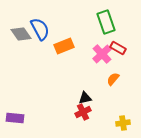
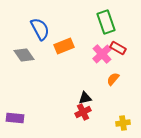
gray diamond: moved 3 px right, 21 px down
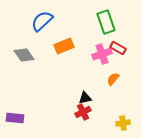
blue semicircle: moved 2 px right, 8 px up; rotated 105 degrees counterclockwise
pink cross: rotated 24 degrees clockwise
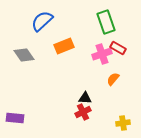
black triangle: rotated 16 degrees clockwise
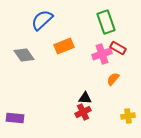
blue semicircle: moved 1 px up
yellow cross: moved 5 px right, 7 px up
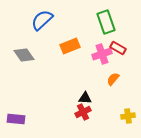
orange rectangle: moved 6 px right
purple rectangle: moved 1 px right, 1 px down
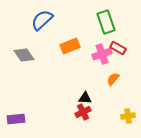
purple rectangle: rotated 12 degrees counterclockwise
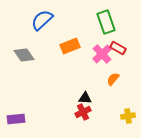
pink cross: rotated 24 degrees counterclockwise
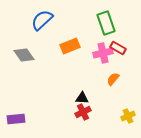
green rectangle: moved 1 px down
pink cross: moved 1 px right, 1 px up; rotated 30 degrees clockwise
black triangle: moved 3 px left
yellow cross: rotated 16 degrees counterclockwise
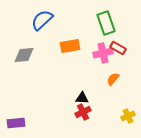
orange rectangle: rotated 12 degrees clockwise
gray diamond: rotated 60 degrees counterclockwise
purple rectangle: moved 4 px down
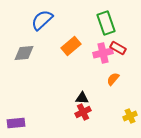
orange rectangle: moved 1 px right; rotated 30 degrees counterclockwise
gray diamond: moved 2 px up
yellow cross: moved 2 px right
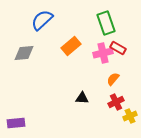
red cross: moved 33 px right, 10 px up
